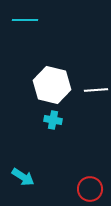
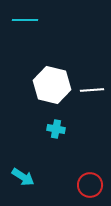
white line: moved 4 px left
cyan cross: moved 3 px right, 9 px down
red circle: moved 4 px up
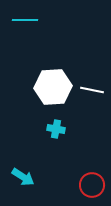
white hexagon: moved 1 px right, 2 px down; rotated 18 degrees counterclockwise
white line: rotated 15 degrees clockwise
red circle: moved 2 px right
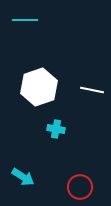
white hexagon: moved 14 px left; rotated 15 degrees counterclockwise
red circle: moved 12 px left, 2 px down
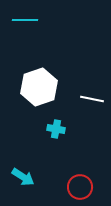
white line: moved 9 px down
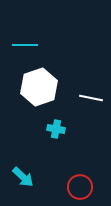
cyan line: moved 25 px down
white line: moved 1 px left, 1 px up
cyan arrow: rotated 10 degrees clockwise
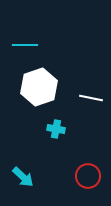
red circle: moved 8 px right, 11 px up
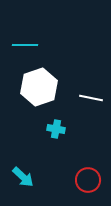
red circle: moved 4 px down
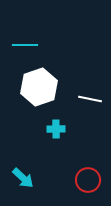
white line: moved 1 px left, 1 px down
cyan cross: rotated 12 degrees counterclockwise
cyan arrow: moved 1 px down
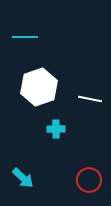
cyan line: moved 8 px up
red circle: moved 1 px right
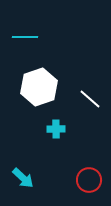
white line: rotated 30 degrees clockwise
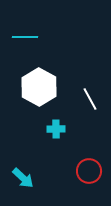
white hexagon: rotated 12 degrees counterclockwise
white line: rotated 20 degrees clockwise
red circle: moved 9 px up
